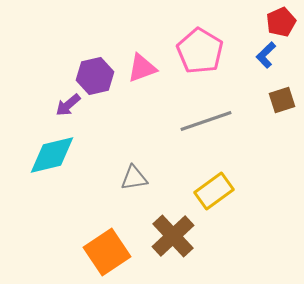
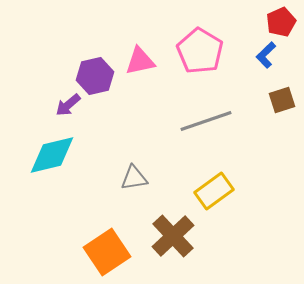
pink triangle: moved 2 px left, 7 px up; rotated 8 degrees clockwise
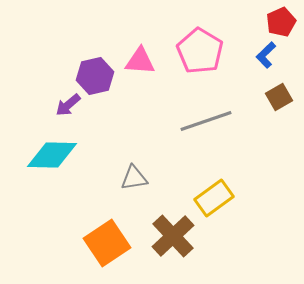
pink triangle: rotated 16 degrees clockwise
brown square: moved 3 px left, 3 px up; rotated 12 degrees counterclockwise
cyan diamond: rotated 15 degrees clockwise
yellow rectangle: moved 7 px down
orange square: moved 9 px up
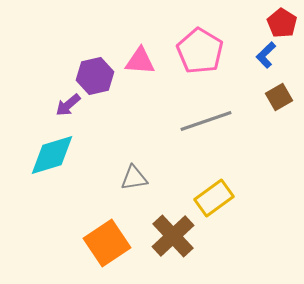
red pentagon: moved 1 px right, 1 px down; rotated 16 degrees counterclockwise
cyan diamond: rotated 18 degrees counterclockwise
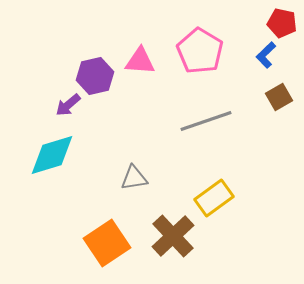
red pentagon: rotated 20 degrees counterclockwise
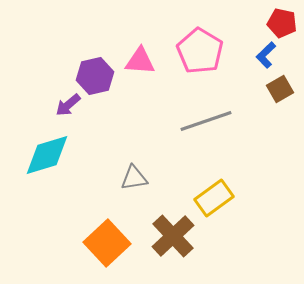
brown square: moved 1 px right, 8 px up
cyan diamond: moved 5 px left
orange square: rotated 9 degrees counterclockwise
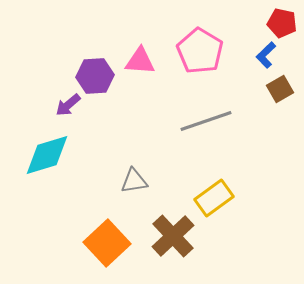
purple hexagon: rotated 9 degrees clockwise
gray triangle: moved 3 px down
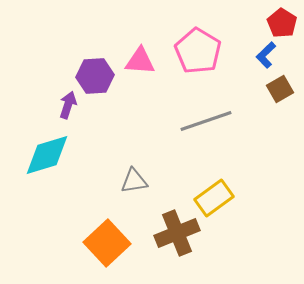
red pentagon: rotated 20 degrees clockwise
pink pentagon: moved 2 px left
purple arrow: rotated 148 degrees clockwise
brown cross: moved 4 px right, 3 px up; rotated 21 degrees clockwise
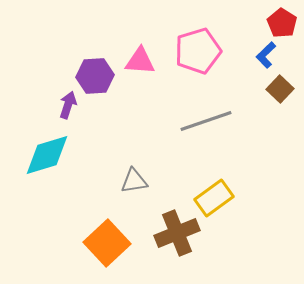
pink pentagon: rotated 24 degrees clockwise
brown square: rotated 16 degrees counterclockwise
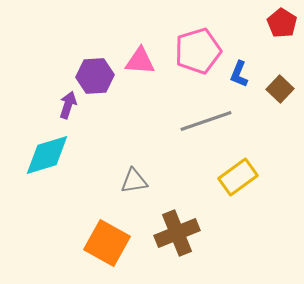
blue L-shape: moved 27 px left, 19 px down; rotated 24 degrees counterclockwise
yellow rectangle: moved 24 px right, 21 px up
orange square: rotated 18 degrees counterclockwise
